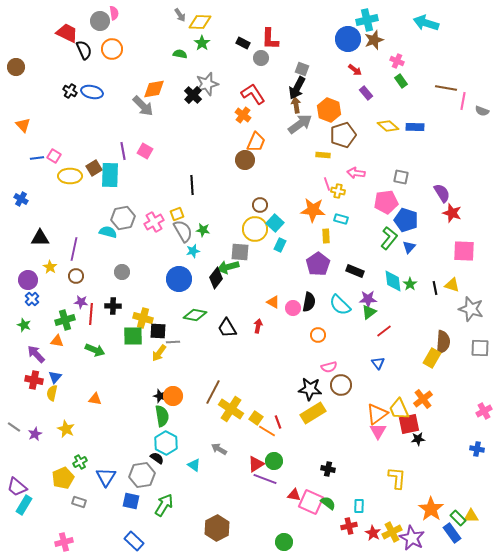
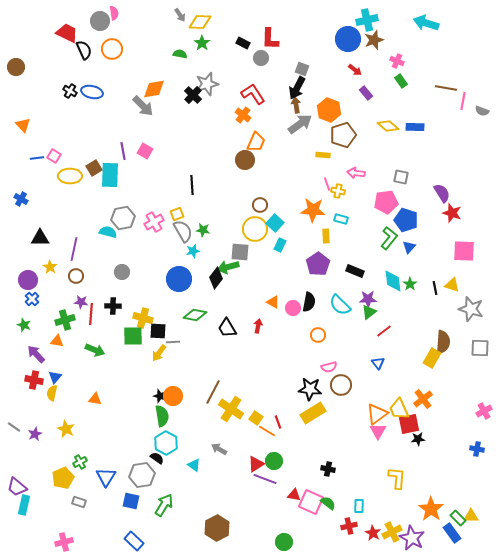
cyan rectangle at (24, 505): rotated 18 degrees counterclockwise
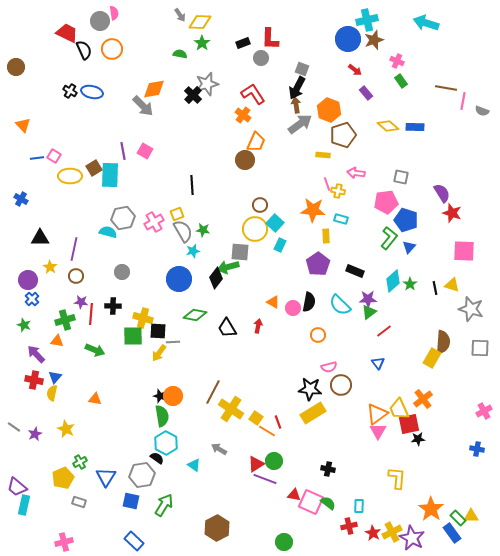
black rectangle at (243, 43): rotated 48 degrees counterclockwise
cyan diamond at (393, 281): rotated 55 degrees clockwise
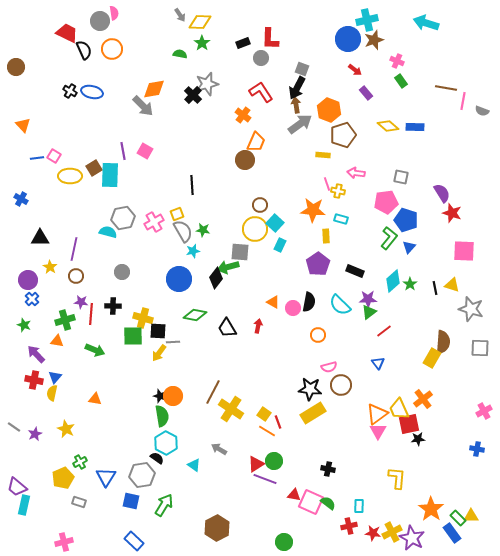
red L-shape at (253, 94): moved 8 px right, 2 px up
yellow square at (256, 418): moved 8 px right, 4 px up
red star at (373, 533): rotated 21 degrees counterclockwise
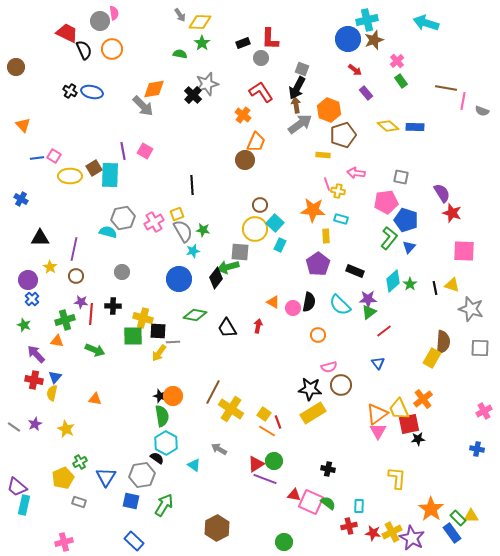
pink cross at (397, 61): rotated 24 degrees clockwise
purple star at (35, 434): moved 10 px up
